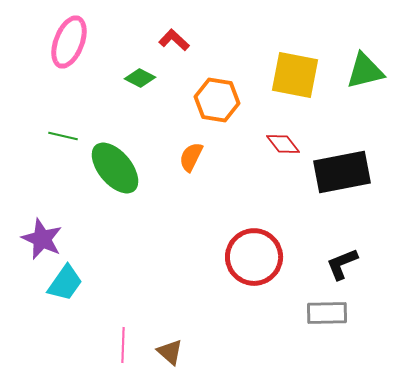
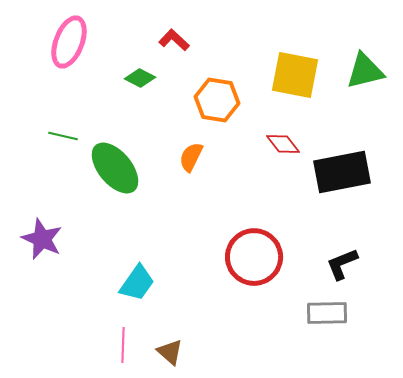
cyan trapezoid: moved 72 px right
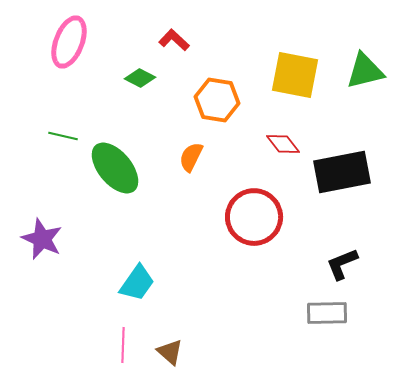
red circle: moved 40 px up
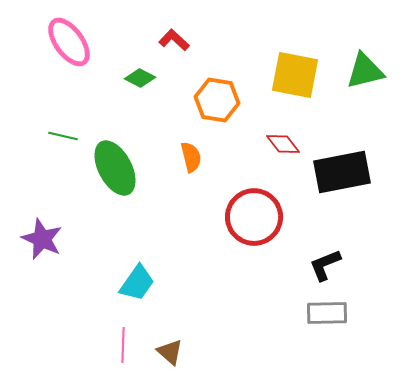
pink ellipse: rotated 57 degrees counterclockwise
orange semicircle: rotated 140 degrees clockwise
green ellipse: rotated 12 degrees clockwise
black L-shape: moved 17 px left, 1 px down
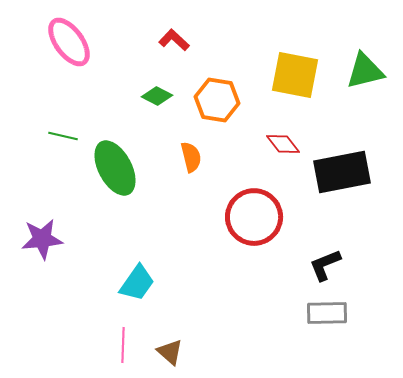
green diamond: moved 17 px right, 18 px down
purple star: rotated 30 degrees counterclockwise
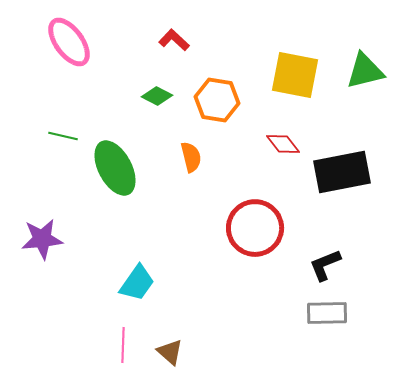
red circle: moved 1 px right, 11 px down
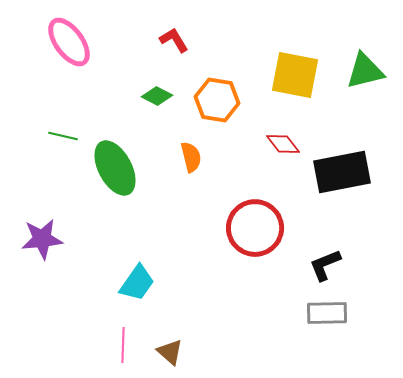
red L-shape: rotated 16 degrees clockwise
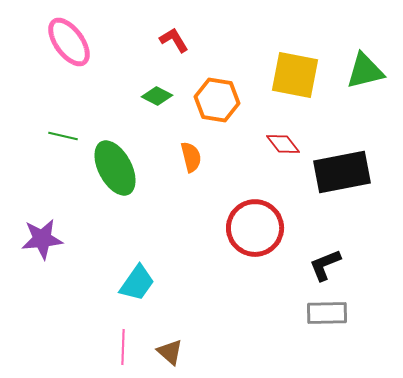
pink line: moved 2 px down
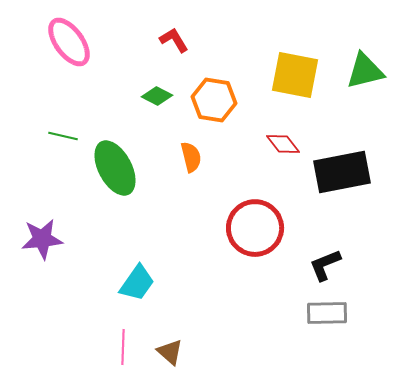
orange hexagon: moved 3 px left
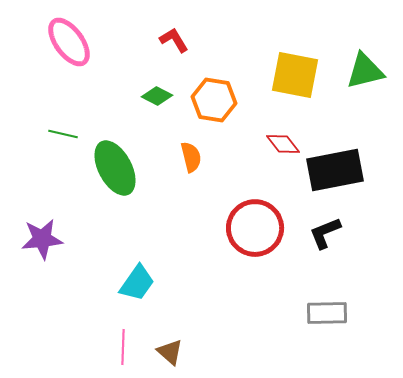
green line: moved 2 px up
black rectangle: moved 7 px left, 2 px up
black L-shape: moved 32 px up
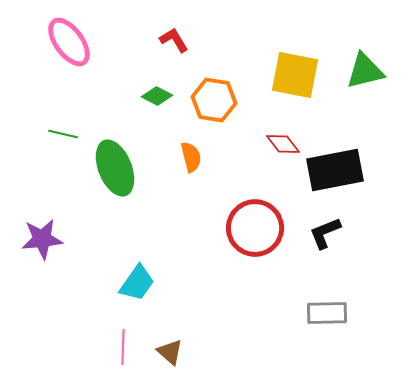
green ellipse: rotated 6 degrees clockwise
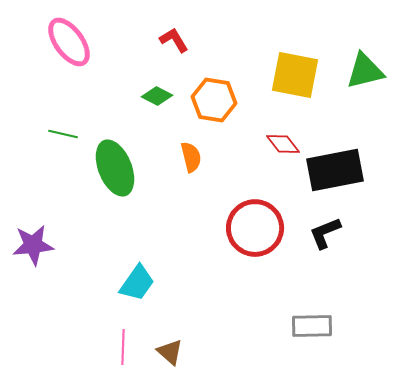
purple star: moved 9 px left, 6 px down
gray rectangle: moved 15 px left, 13 px down
